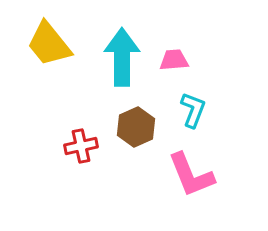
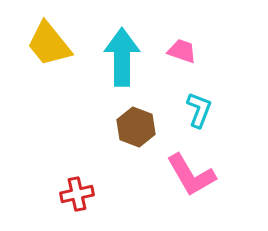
pink trapezoid: moved 8 px right, 9 px up; rotated 24 degrees clockwise
cyan L-shape: moved 6 px right
brown hexagon: rotated 15 degrees counterclockwise
red cross: moved 4 px left, 48 px down
pink L-shape: rotated 8 degrees counterclockwise
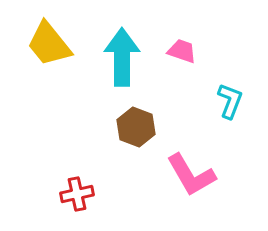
cyan L-shape: moved 31 px right, 9 px up
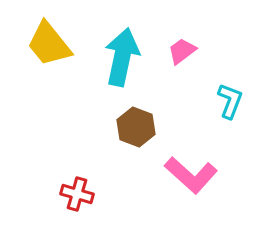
pink trapezoid: rotated 56 degrees counterclockwise
cyan arrow: rotated 12 degrees clockwise
pink L-shape: rotated 18 degrees counterclockwise
red cross: rotated 28 degrees clockwise
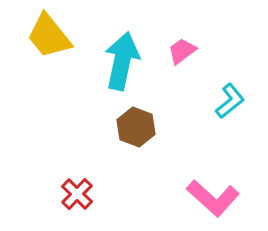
yellow trapezoid: moved 8 px up
cyan arrow: moved 4 px down
cyan L-shape: rotated 30 degrees clockwise
pink L-shape: moved 22 px right, 23 px down
red cross: rotated 28 degrees clockwise
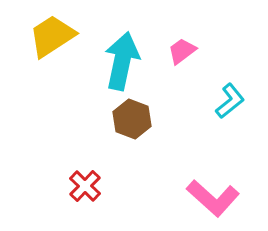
yellow trapezoid: moved 3 px right; rotated 96 degrees clockwise
brown hexagon: moved 4 px left, 8 px up
red cross: moved 8 px right, 8 px up
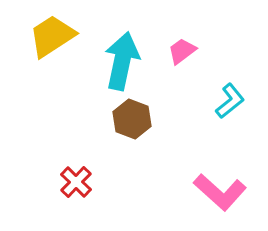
red cross: moved 9 px left, 4 px up
pink L-shape: moved 7 px right, 6 px up
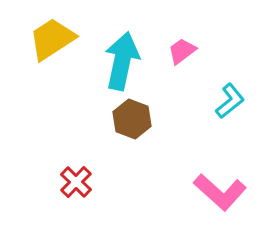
yellow trapezoid: moved 3 px down
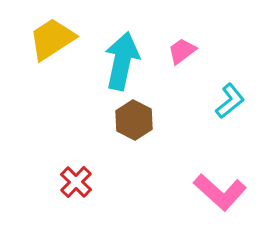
brown hexagon: moved 2 px right, 1 px down; rotated 6 degrees clockwise
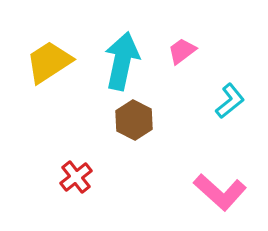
yellow trapezoid: moved 3 px left, 23 px down
red cross: moved 5 px up; rotated 8 degrees clockwise
